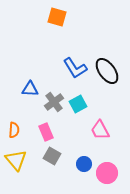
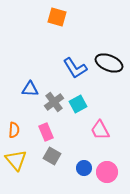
black ellipse: moved 2 px right, 8 px up; rotated 32 degrees counterclockwise
blue circle: moved 4 px down
pink circle: moved 1 px up
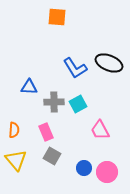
orange square: rotated 12 degrees counterclockwise
blue triangle: moved 1 px left, 2 px up
gray cross: rotated 36 degrees clockwise
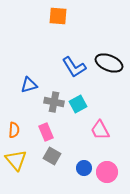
orange square: moved 1 px right, 1 px up
blue L-shape: moved 1 px left, 1 px up
blue triangle: moved 2 px up; rotated 18 degrees counterclockwise
gray cross: rotated 12 degrees clockwise
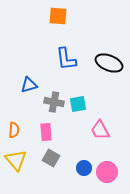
blue L-shape: moved 8 px left, 8 px up; rotated 25 degrees clockwise
cyan square: rotated 18 degrees clockwise
pink rectangle: rotated 18 degrees clockwise
gray square: moved 1 px left, 2 px down
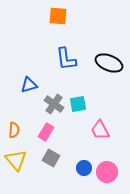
gray cross: moved 2 px down; rotated 24 degrees clockwise
pink rectangle: rotated 36 degrees clockwise
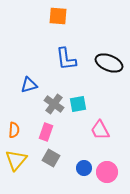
pink rectangle: rotated 12 degrees counterclockwise
yellow triangle: rotated 20 degrees clockwise
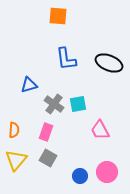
gray square: moved 3 px left
blue circle: moved 4 px left, 8 px down
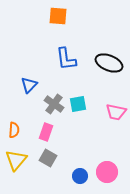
blue triangle: rotated 30 degrees counterclockwise
pink trapezoid: moved 16 px right, 18 px up; rotated 50 degrees counterclockwise
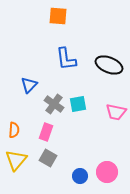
black ellipse: moved 2 px down
